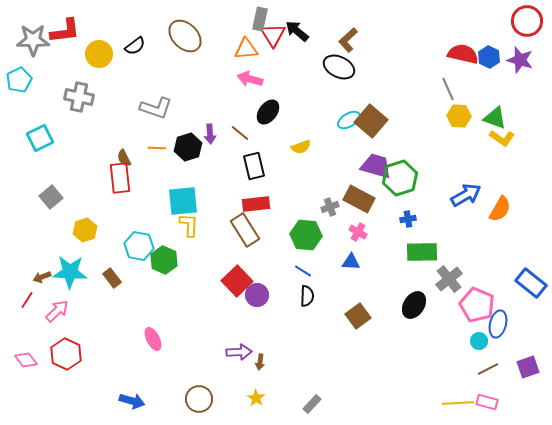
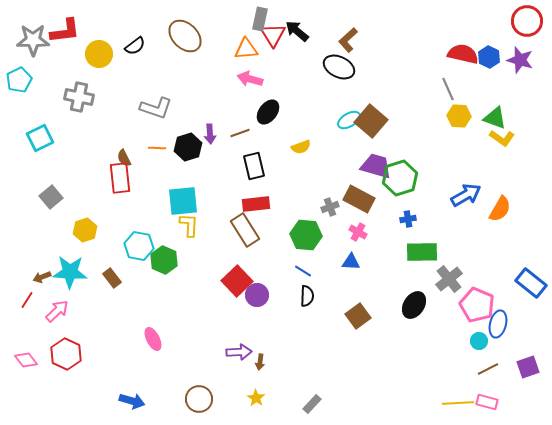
brown line at (240, 133): rotated 60 degrees counterclockwise
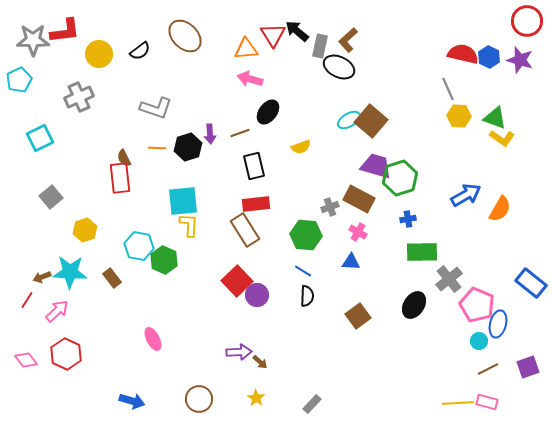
gray rectangle at (260, 19): moved 60 px right, 27 px down
black semicircle at (135, 46): moved 5 px right, 5 px down
gray cross at (79, 97): rotated 36 degrees counterclockwise
brown arrow at (260, 362): rotated 56 degrees counterclockwise
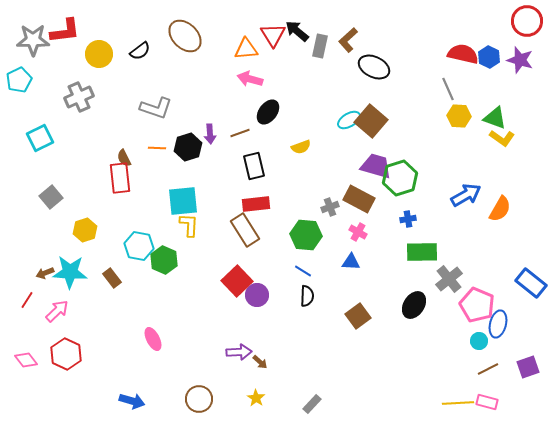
black ellipse at (339, 67): moved 35 px right
brown arrow at (42, 277): moved 3 px right, 4 px up
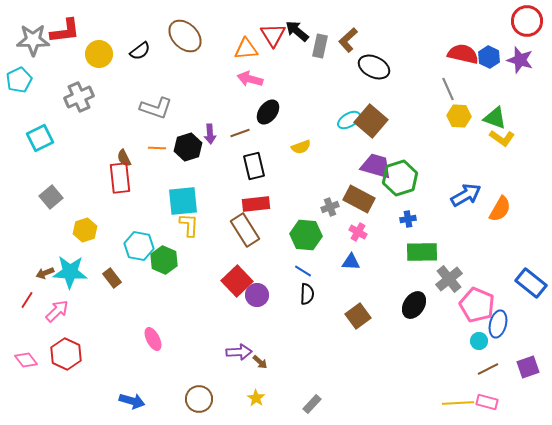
black semicircle at (307, 296): moved 2 px up
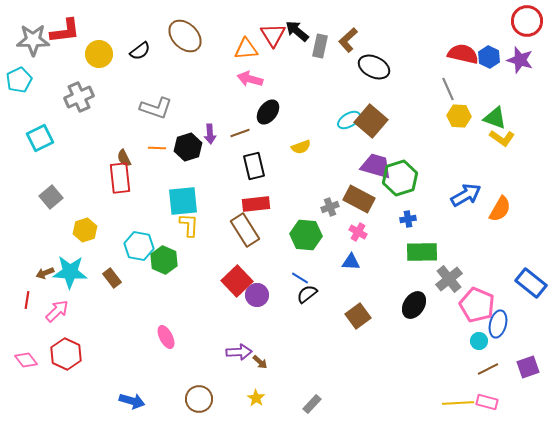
blue line at (303, 271): moved 3 px left, 7 px down
black semicircle at (307, 294): rotated 130 degrees counterclockwise
red line at (27, 300): rotated 24 degrees counterclockwise
pink ellipse at (153, 339): moved 13 px right, 2 px up
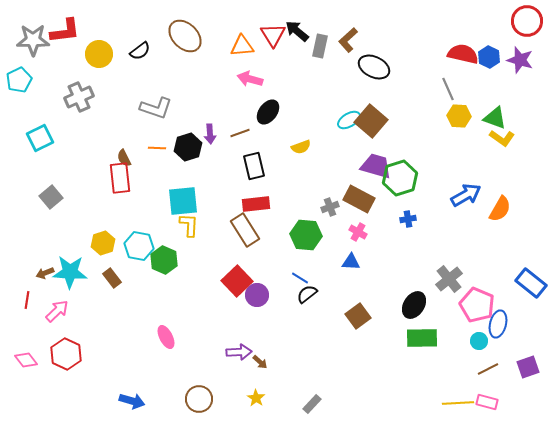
orange triangle at (246, 49): moved 4 px left, 3 px up
yellow hexagon at (85, 230): moved 18 px right, 13 px down
green rectangle at (422, 252): moved 86 px down
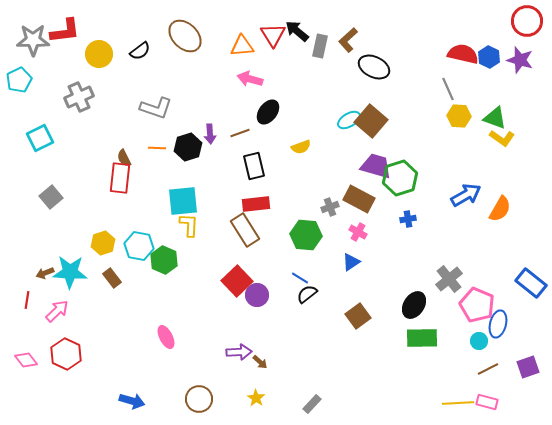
red rectangle at (120, 178): rotated 12 degrees clockwise
blue triangle at (351, 262): rotated 36 degrees counterclockwise
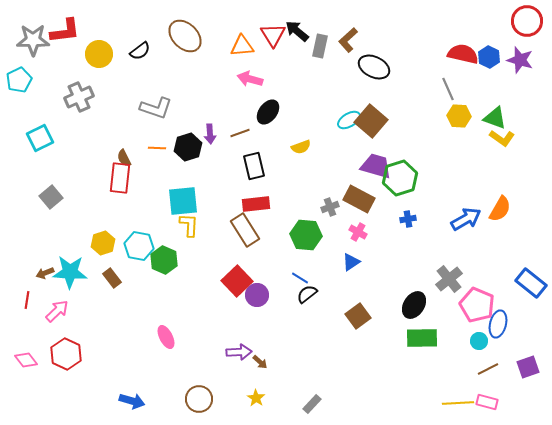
blue arrow at (466, 195): moved 24 px down
